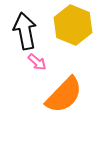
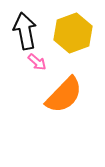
yellow hexagon: moved 8 px down; rotated 18 degrees clockwise
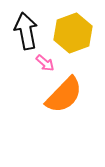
black arrow: moved 1 px right
pink arrow: moved 8 px right, 1 px down
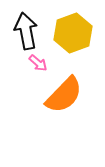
pink arrow: moved 7 px left
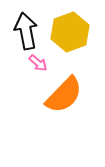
yellow hexagon: moved 3 px left, 1 px up
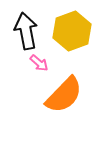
yellow hexagon: moved 2 px right, 1 px up
pink arrow: moved 1 px right
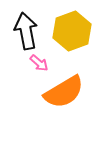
orange semicircle: moved 3 px up; rotated 15 degrees clockwise
